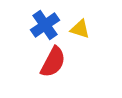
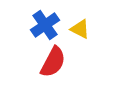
yellow triangle: rotated 10 degrees clockwise
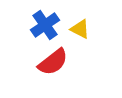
red semicircle: rotated 24 degrees clockwise
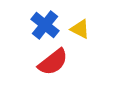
blue cross: rotated 16 degrees counterclockwise
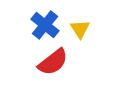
yellow triangle: rotated 30 degrees clockwise
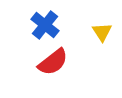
yellow triangle: moved 22 px right, 3 px down
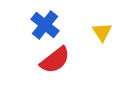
red semicircle: moved 2 px right, 2 px up
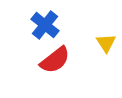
yellow triangle: moved 4 px right, 11 px down
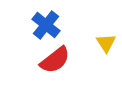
blue cross: moved 1 px right
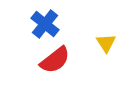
blue cross: moved 1 px left, 1 px up
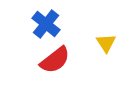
blue cross: moved 1 px right
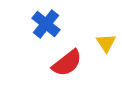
red semicircle: moved 12 px right, 3 px down
